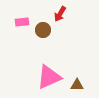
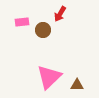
pink triangle: rotated 20 degrees counterclockwise
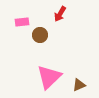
brown circle: moved 3 px left, 5 px down
brown triangle: moved 2 px right; rotated 24 degrees counterclockwise
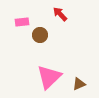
red arrow: rotated 105 degrees clockwise
brown triangle: moved 1 px up
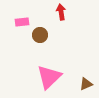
red arrow: moved 1 px right, 2 px up; rotated 35 degrees clockwise
brown triangle: moved 7 px right
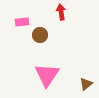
pink triangle: moved 2 px left, 2 px up; rotated 12 degrees counterclockwise
brown triangle: rotated 16 degrees counterclockwise
